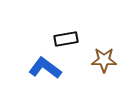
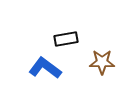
brown star: moved 2 px left, 2 px down
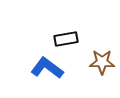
blue L-shape: moved 2 px right
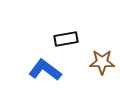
blue L-shape: moved 2 px left, 2 px down
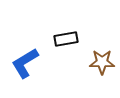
blue L-shape: moved 20 px left, 7 px up; rotated 68 degrees counterclockwise
